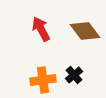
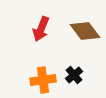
red arrow: rotated 130 degrees counterclockwise
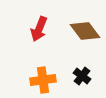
red arrow: moved 2 px left
black cross: moved 8 px right, 1 px down; rotated 12 degrees counterclockwise
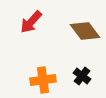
red arrow: moved 8 px left, 7 px up; rotated 20 degrees clockwise
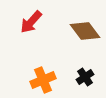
black cross: moved 3 px right, 1 px down; rotated 18 degrees clockwise
orange cross: rotated 15 degrees counterclockwise
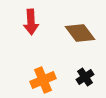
red arrow: rotated 45 degrees counterclockwise
brown diamond: moved 5 px left, 2 px down
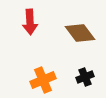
red arrow: moved 1 px left
black cross: rotated 12 degrees clockwise
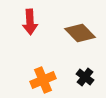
brown diamond: rotated 8 degrees counterclockwise
black cross: rotated 30 degrees counterclockwise
